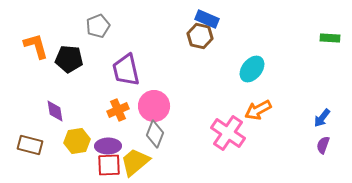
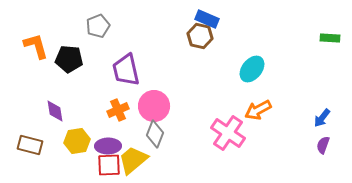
yellow trapezoid: moved 2 px left, 2 px up
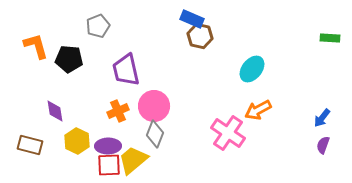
blue rectangle: moved 15 px left
orange cross: moved 1 px down
yellow hexagon: rotated 25 degrees counterclockwise
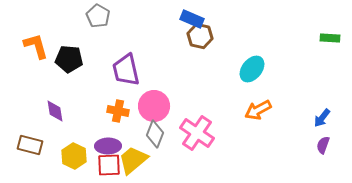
gray pentagon: moved 10 px up; rotated 20 degrees counterclockwise
orange cross: rotated 35 degrees clockwise
pink cross: moved 31 px left
yellow hexagon: moved 3 px left, 15 px down
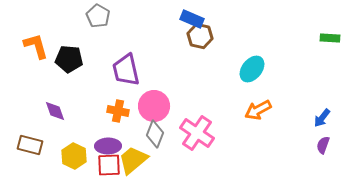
purple diamond: rotated 10 degrees counterclockwise
